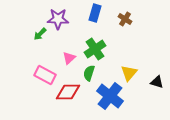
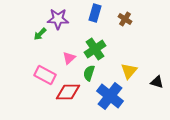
yellow triangle: moved 2 px up
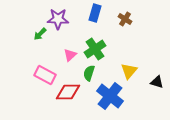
pink triangle: moved 1 px right, 3 px up
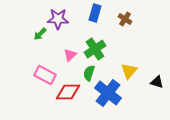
blue cross: moved 2 px left, 3 px up
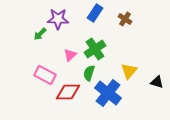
blue rectangle: rotated 18 degrees clockwise
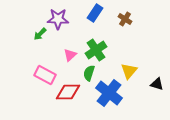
green cross: moved 1 px right, 1 px down
black triangle: moved 2 px down
blue cross: moved 1 px right
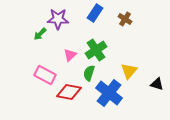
red diamond: moved 1 px right; rotated 10 degrees clockwise
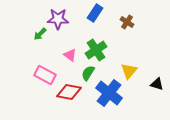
brown cross: moved 2 px right, 3 px down
pink triangle: rotated 40 degrees counterclockwise
green semicircle: moved 1 px left; rotated 14 degrees clockwise
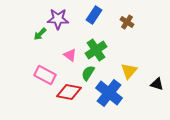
blue rectangle: moved 1 px left, 2 px down
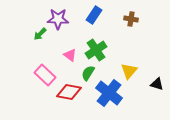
brown cross: moved 4 px right, 3 px up; rotated 24 degrees counterclockwise
pink rectangle: rotated 15 degrees clockwise
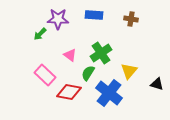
blue rectangle: rotated 60 degrees clockwise
green cross: moved 5 px right, 3 px down
